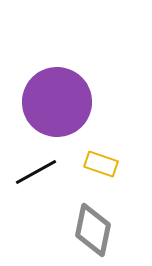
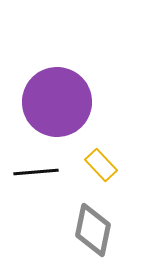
yellow rectangle: moved 1 px down; rotated 28 degrees clockwise
black line: rotated 24 degrees clockwise
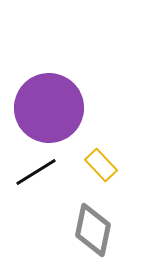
purple circle: moved 8 px left, 6 px down
black line: rotated 27 degrees counterclockwise
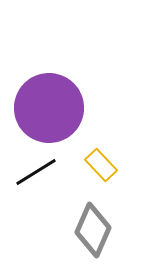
gray diamond: rotated 12 degrees clockwise
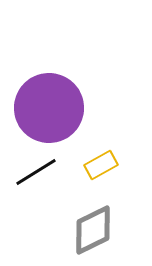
yellow rectangle: rotated 76 degrees counterclockwise
gray diamond: rotated 40 degrees clockwise
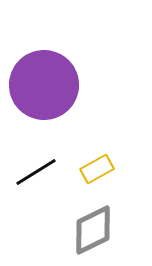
purple circle: moved 5 px left, 23 px up
yellow rectangle: moved 4 px left, 4 px down
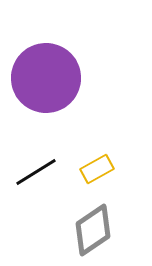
purple circle: moved 2 px right, 7 px up
gray diamond: rotated 8 degrees counterclockwise
